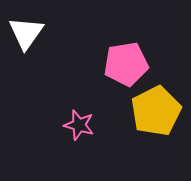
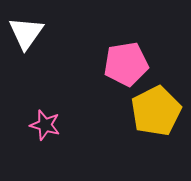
pink star: moved 34 px left
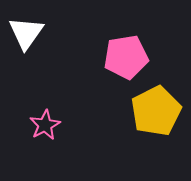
pink pentagon: moved 7 px up
pink star: rotated 28 degrees clockwise
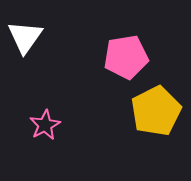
white triangle: moved 1 px left, 4 px down
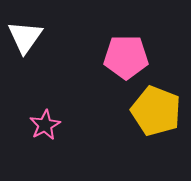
pink pentagon: rotated 9 degrees clockwise
yellow pentagon: rotated 24 degrees counterclockwise
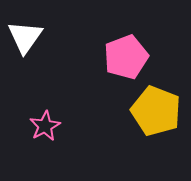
pink pentagon: rotated 21 degrees counterclockwise
pink star: moved 1 px down
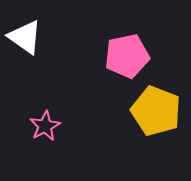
white triangle: rotated 30 degrees counterclockwise
pink pentagon: moved 1 px right, 1 px up; rotated 9 degrees clockwise
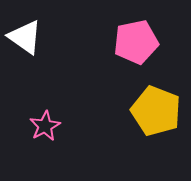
pink pentagon: moved 9 px right, 14 px up
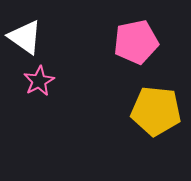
yellow pentagon: rotated 15 degrees counterclockwise
pink star: moved 6 px left, 45 px up
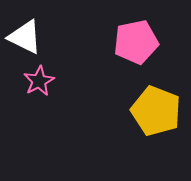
white triangle: rotated 9 degrees counterclockwise
yellow pentagon: rotated 15 degrees clockwise
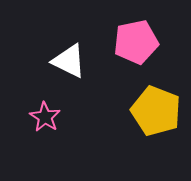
white triangle: moved 44 px right, 24 px down
pink star: moved 6 px right, 36 px down; rotated 12 degrees counterclockwise
